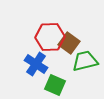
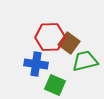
blue cross: rotated 25 degrees counterclockwise
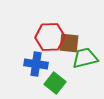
brown square: rotated 30 degrees counterclockwise
green trapezoid: moved 3 px up
green square: moved 2 px up; rotated 15 degrees clockwise
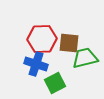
red hexagon: moved 8 px left, 2 px down
blue cross: rotated 10 degrees clockwise
green square: rotated 25 degrees clockwise
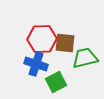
brown square: moved 4 px left
green square: moved 1 px right, 1 px up
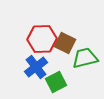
brown square: rotated 20 degrees clockwise
blue cross: moved 3 px down; rotated 35 degrees clockwise
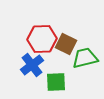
brown square: moved 1 px right, 1 px down
blue cross: moved 4 px left, 2 px up
green square: rotated 25 degrees clockwise
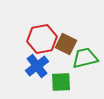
red hexagon: rotated 8 degrees counterclockwise
blue cross: moved 5 px right, 1 px down
green square: moved 5 px right
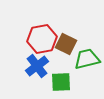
green trapezoid: moved 2 px right, 1 px down
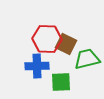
red hexagon: moved 5 px right; rotated 12 degrees clockwise
blue cross: rotated 35 degrees clockwise
